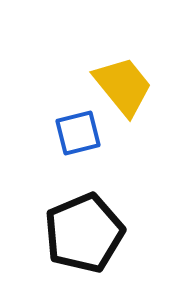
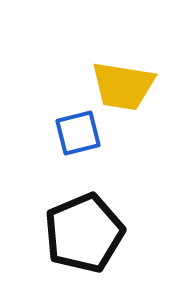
yellow trapezoid: rotated 138 degrees clockwise
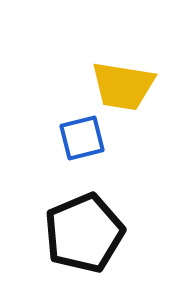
blue square: moved 4 px right, 5 px down
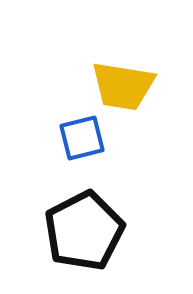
black pentagon: moved 2 px up; rotated 4 degrees counterclockwise
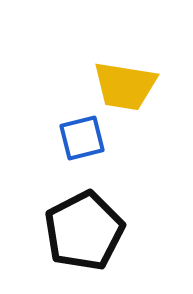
yellow trapezoid: moved 2 px right
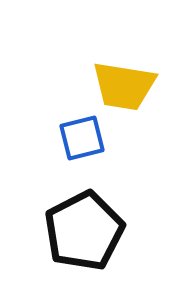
yellow trapezoid: moved 1 px left
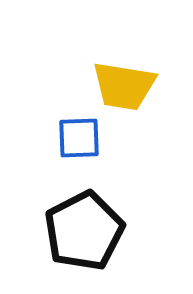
blue square: moved 3 px left; rotated 12 degrees clockwise
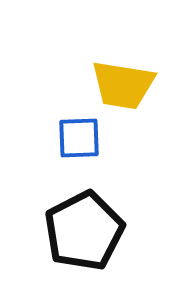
yellow trapezoid: moved 1 px left, 1 px up
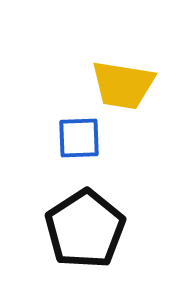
black pentagon: moved 1 px right, 2 px up; rotated 6 degrees counterclockwise
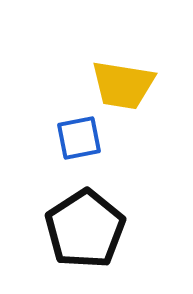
blue square: rotated 9 degrees counterclockwise
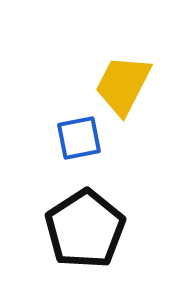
yellow trapezoid: rotated 108 degrees clockwise
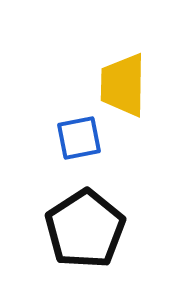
yellow trapezoid: rotated 26 degrees counterclockwise
